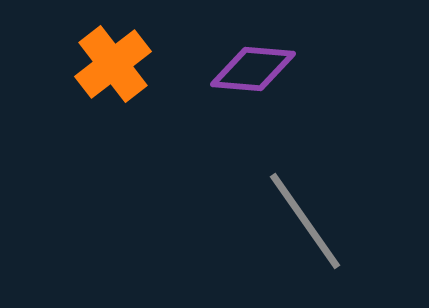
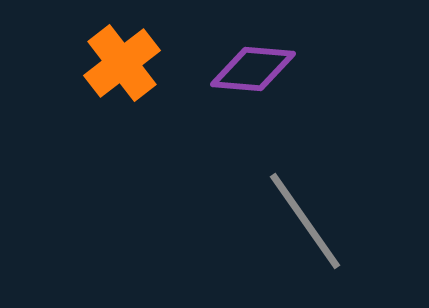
orange cross: moved 9 px right, 1 px up
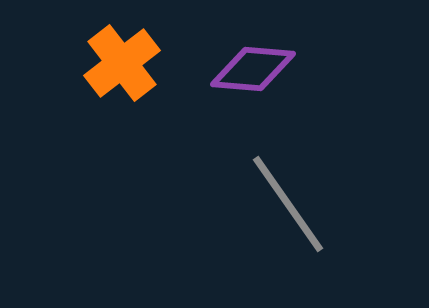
gray line: moved 17 px left, 17 px up
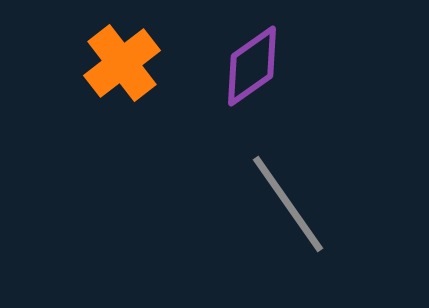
purple diamond: moved 1 px left, 3 px up; rotated 40 degrees counterclockwise
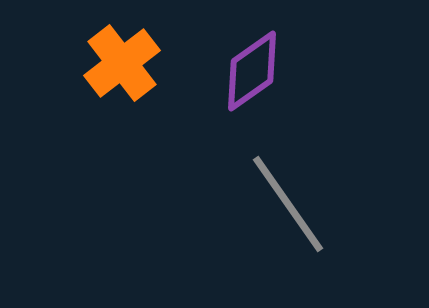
purple diamond: moved 5 px down
